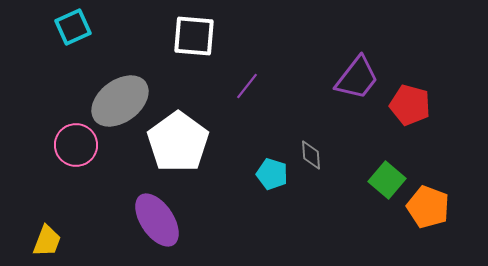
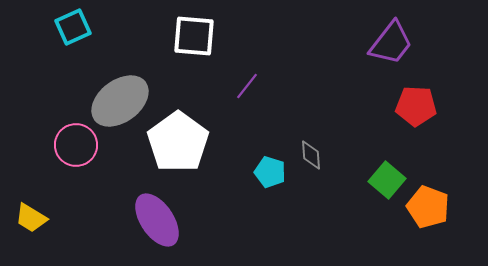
purple trapezoid: moved 34 px right, 35 px up
red pentagon: moved 6 px right, 1 px down; rotated 12 degrees counterclockwise
cyan pentagon: moved 2 px left, 2 px up
yellow trapezoid: moved 16 px left, 23 px up; rotated 100 degrees clockwise
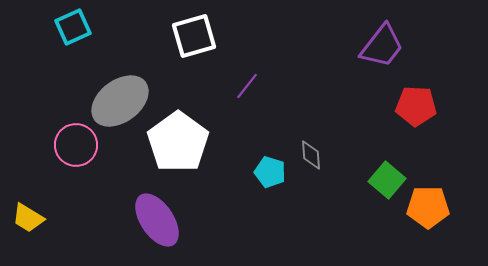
white square: rotated 21 degrees counterclockwise
purple trapezoid: moved 9 px left, 3 px down
orange pentagon: rotated 21 degrees counterclockwise
yellow trapezoid: moved 3 px left
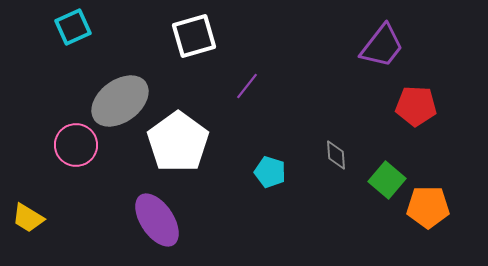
gray diamond: moved 25 px right
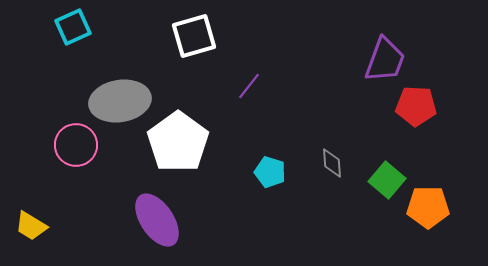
purple trapezoid: moved 3 px right, 14 px down; rotated 18 degrees counterclockwise
purple line: moved 2 px right
gray ellipse: rotated 28 degrees clockwise
gray diamond: moved 4 px left, 8 px down
yellow trapezoid: moved 3 px right, 8 px down
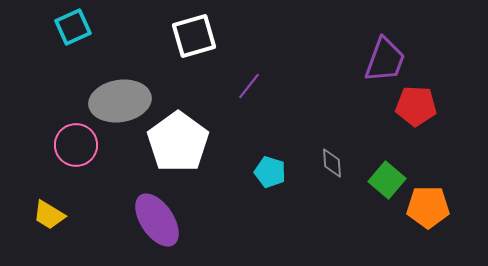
yellow trapezoid: moved 18 px right, 11 px up
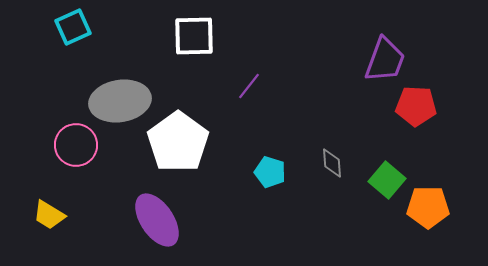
white square: rotated 15 degrees clockwise
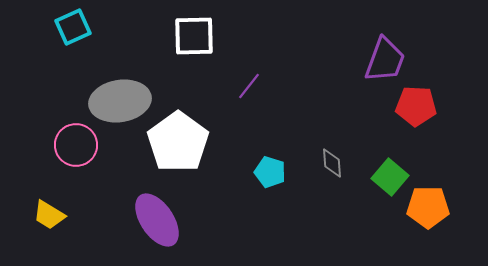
green square: moved 3 px right, 3 px up
